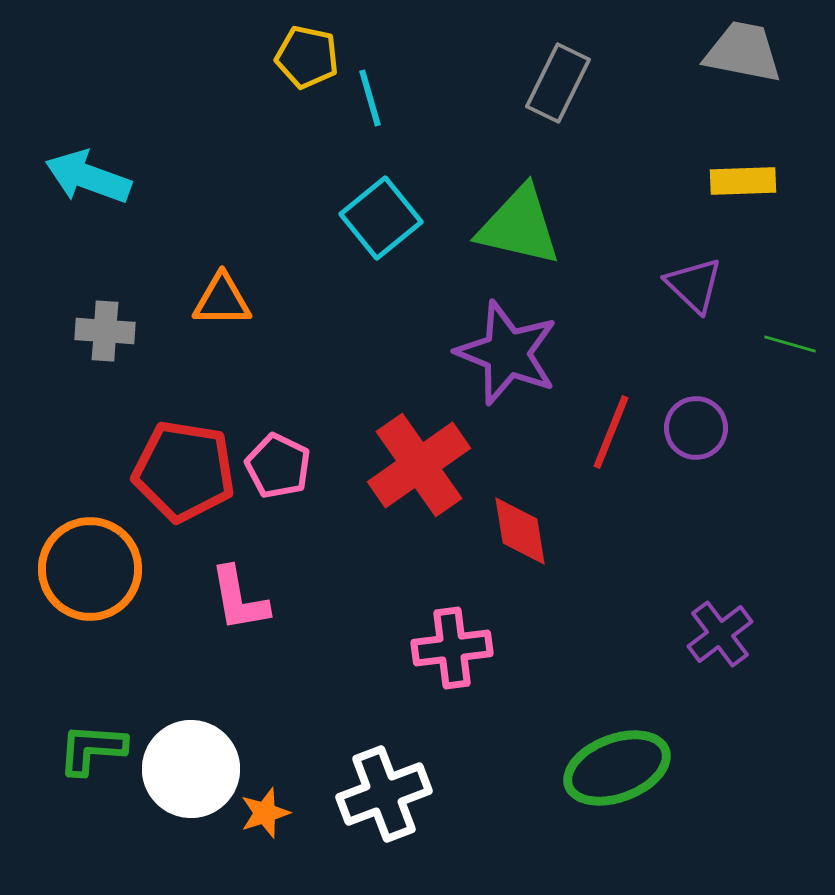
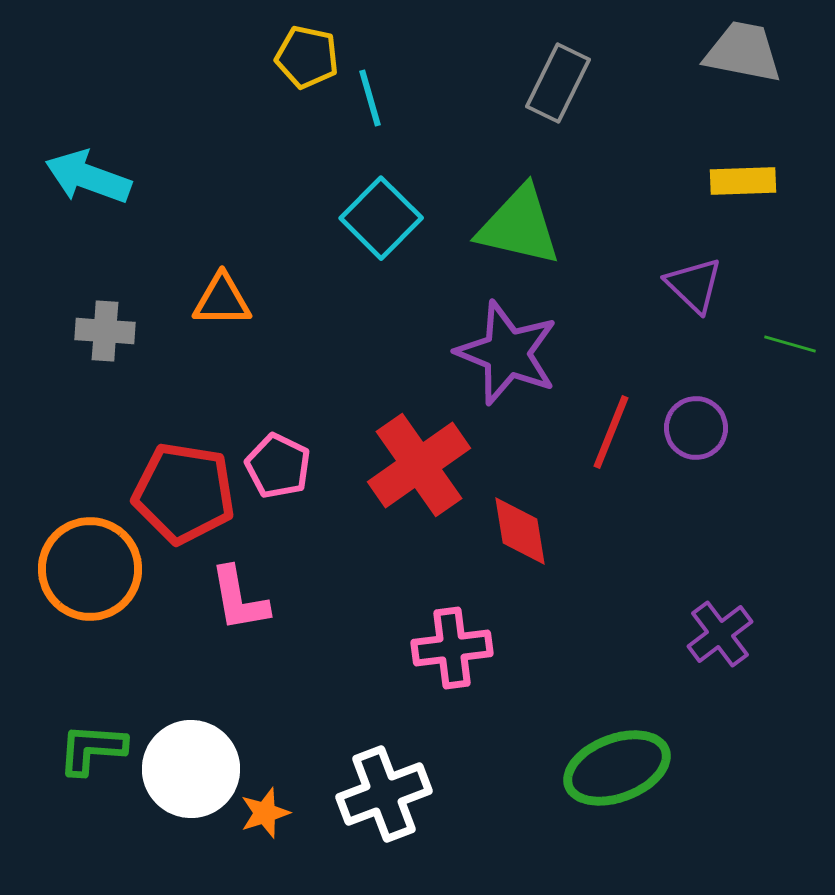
cyan square: rotated 6 degrees counterclockwise
red pentagon: moved 22 px down
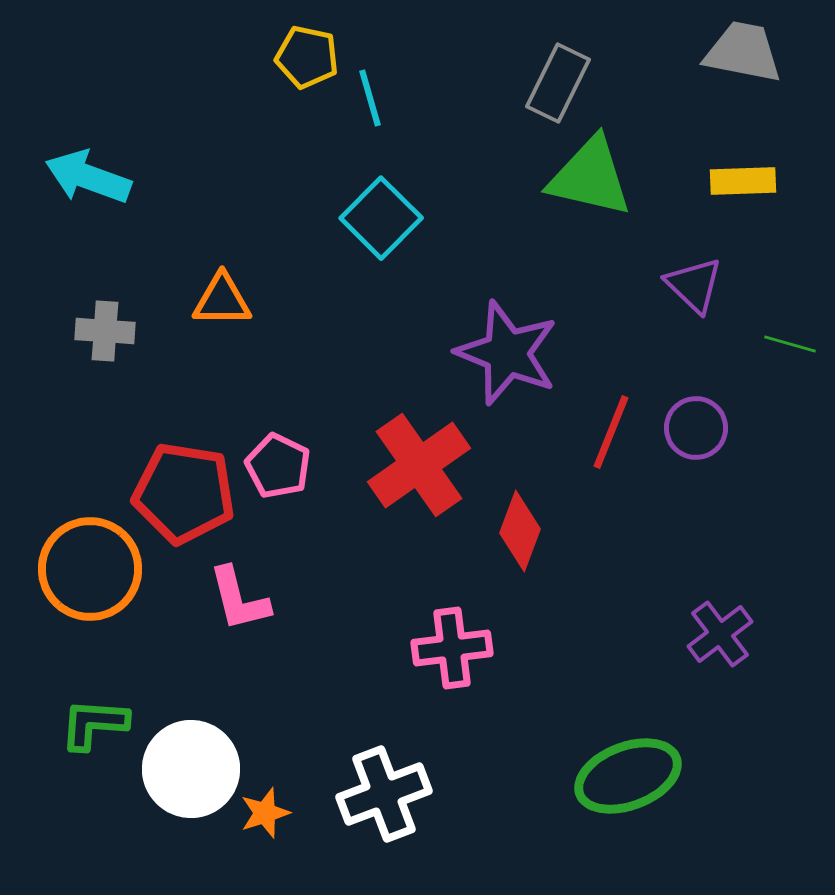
green triangle: moved 71 px right, 49 px up
red diamond: rotated 30 degrees clockwise
pink L-shape: rotated 4 degrees counterclockwise
green L-shape: moved 2 px right, 25 px up
green ellipse: moved 11 px right, 8 px down
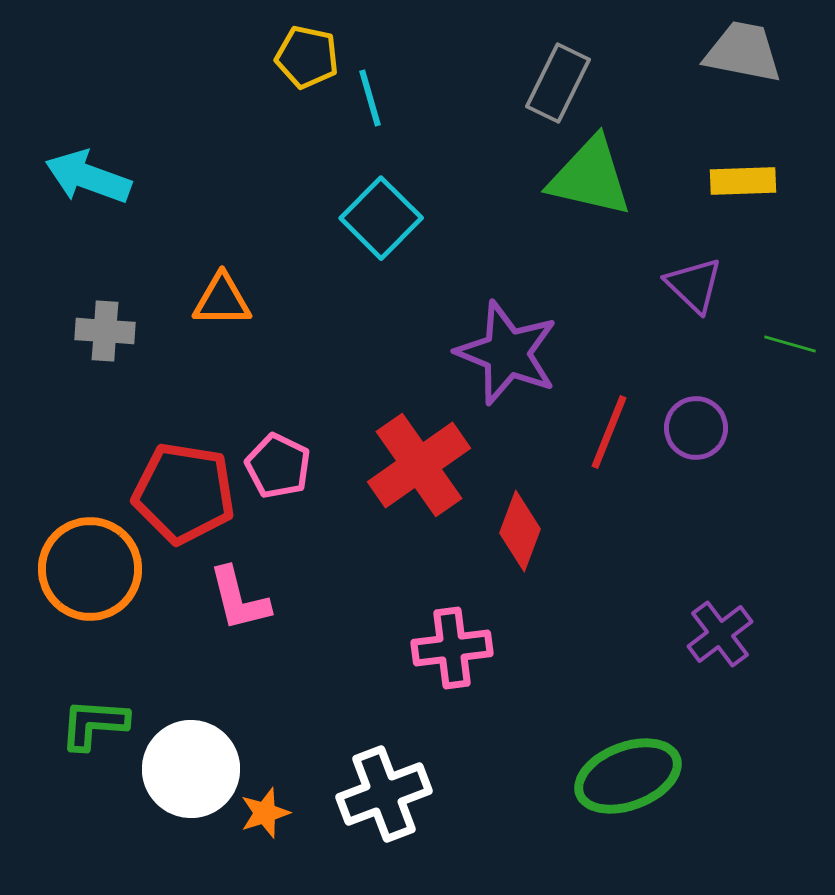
red line: moved 2 px left
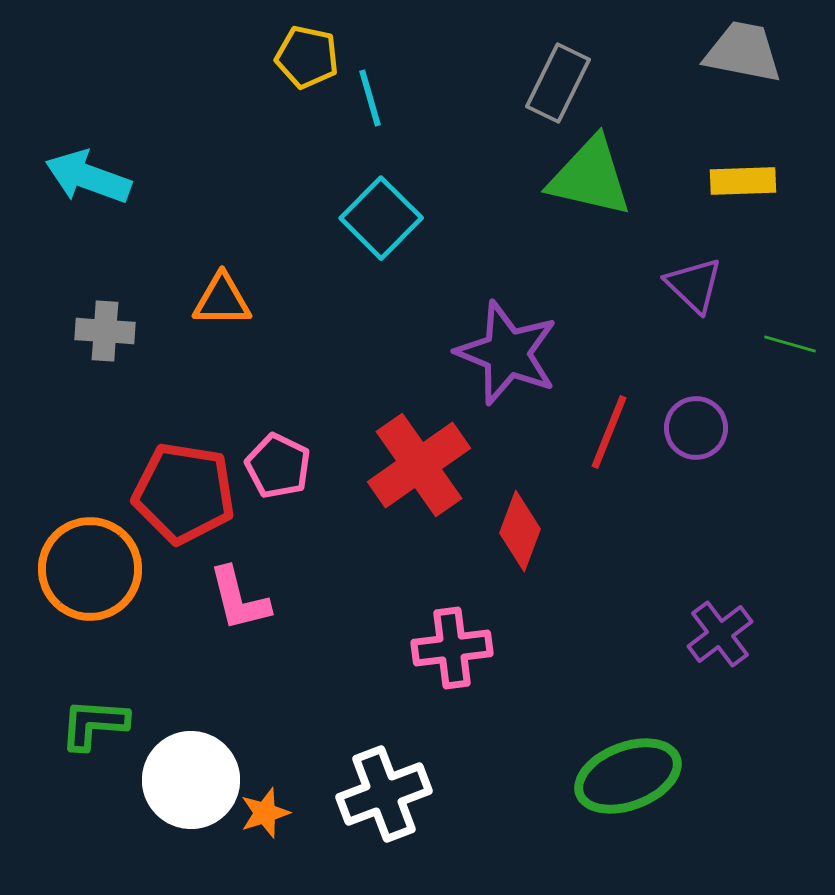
white circle: moved 11 px down
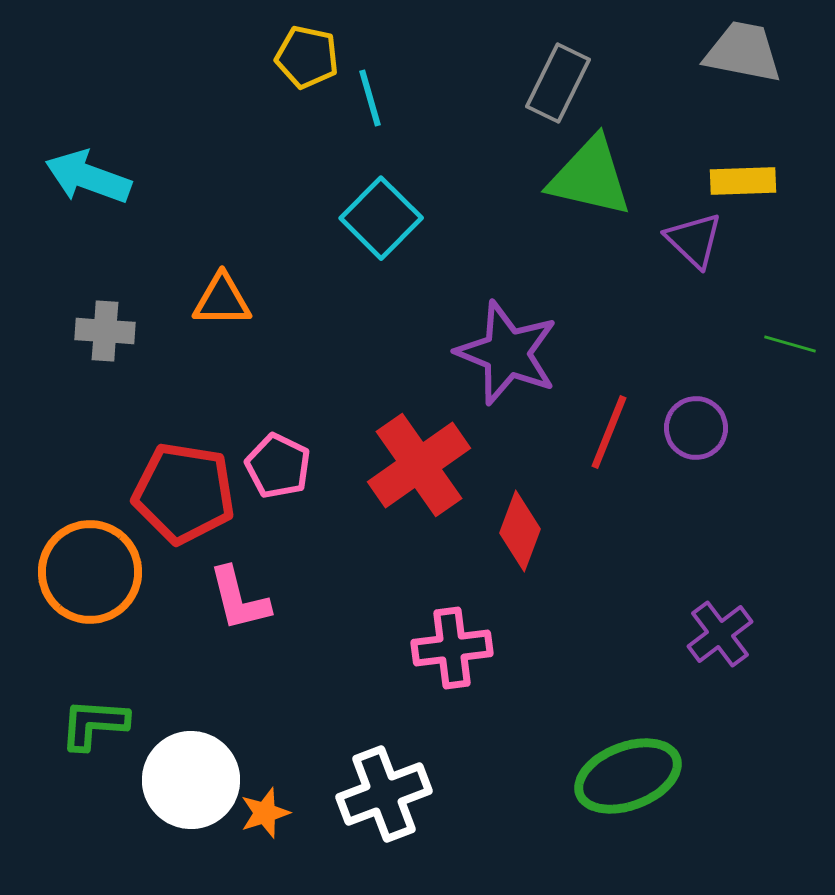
purple triangle: moved 45 px up
orange circle: moved 3 px down
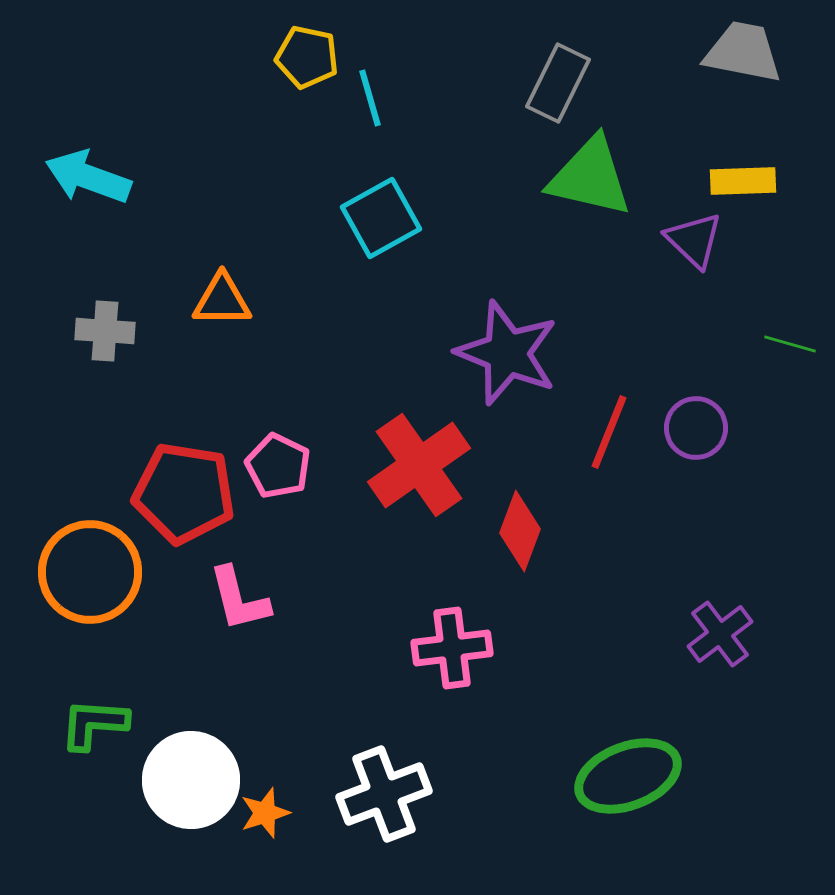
cyan square: rotated 16 degrees clockwise
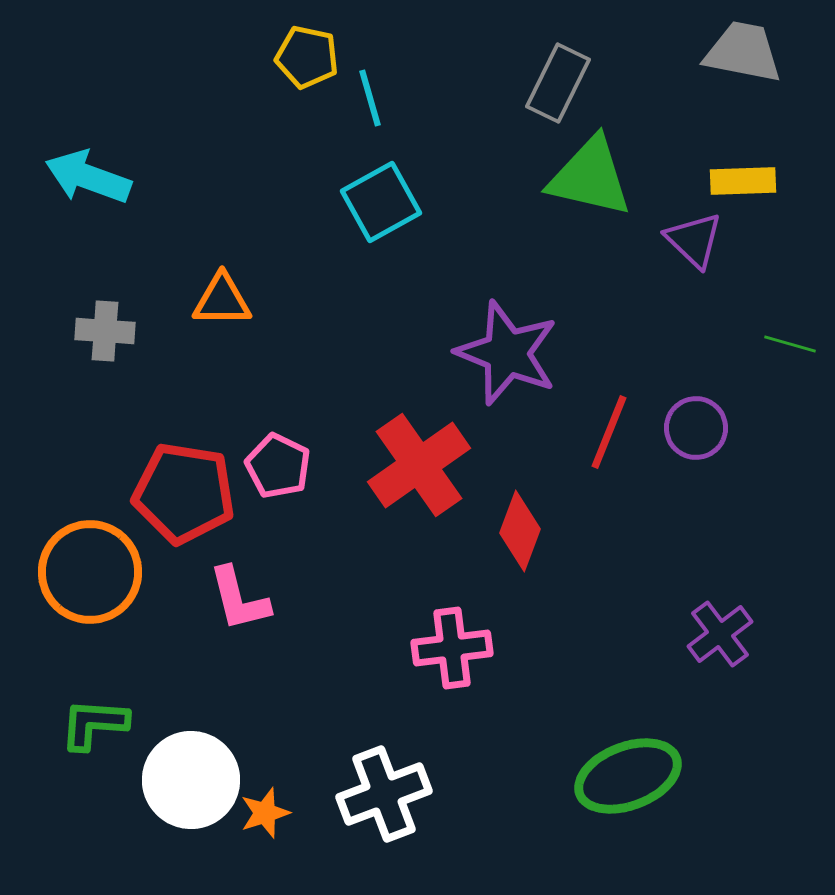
cyan square: moved 16 px up
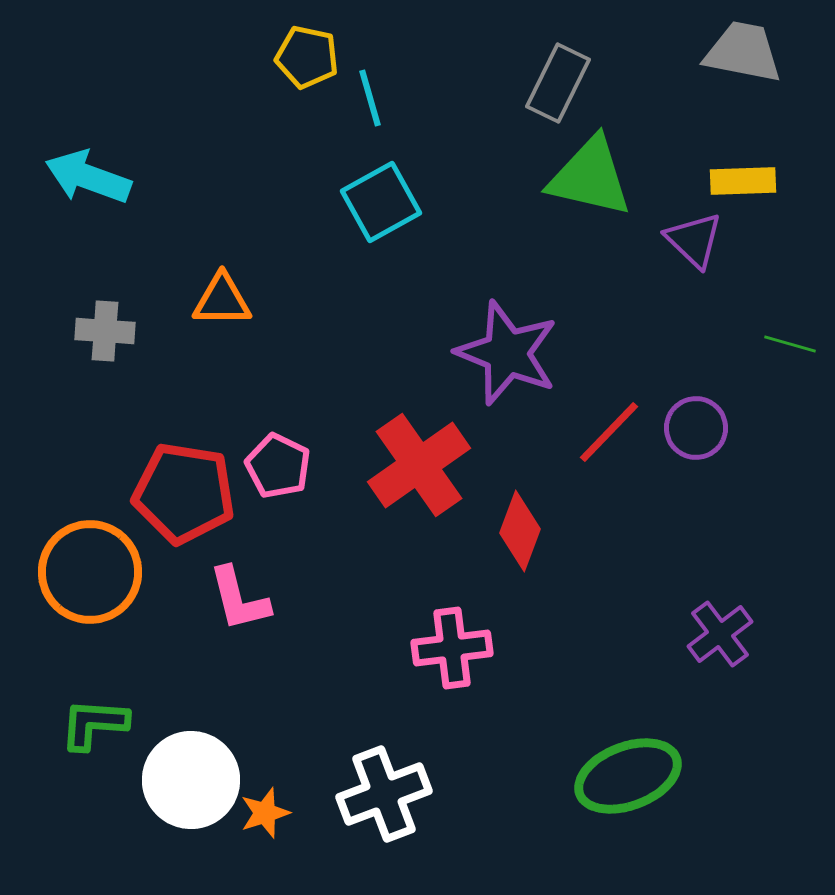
red line: rotated 22 degrees clockwise
